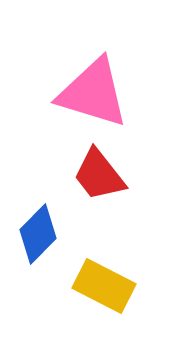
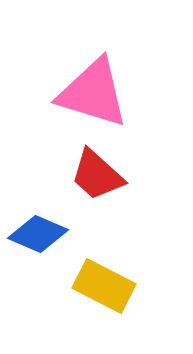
red trapezoid: moved 2 px left; rotated 10 degrees counterclockwise
blue diamond: rotated 68 degrees clockwise
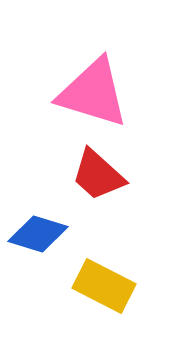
red trapezoid: moved 1 px right
blue diamond: rotated 6 degrees counterclockwise
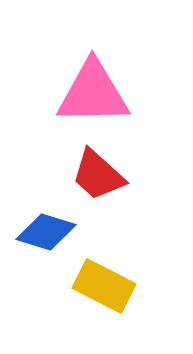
pink triangle: rotated 18 degrees counterclockwise
blue diamond: moved 8 px right, 2 px up
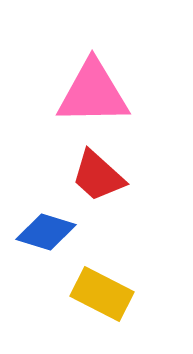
red trapezoid: moved 1 px down
yellow rectangle: moved 2 px left, 8 px down
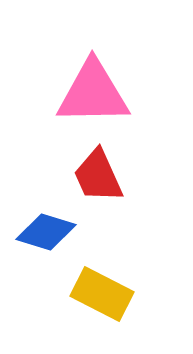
red trapezoid: rotated 24 degrees clockwise
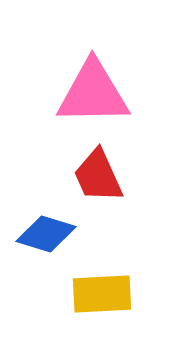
blue diamond: moved 2 px down
yellow rectangle: rotated 30 degrees counterclockwise
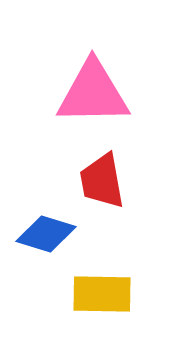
red trapezoid: moved 4 px right, 5 px down; rotated 14 degrees clockwise
yellow rectangle: rotated 4 degrees clockwise
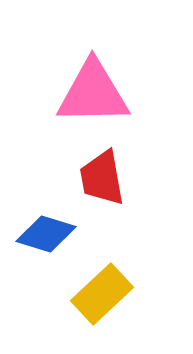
red trapezoid: moved 3 px up
yellow rectangle: rotated 44 degrees counterclockwise
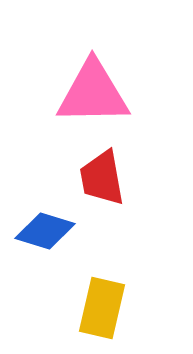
blue diamond: moved 1 px left, 3 px up
yellow rectangle: moved 14 px down; rotated 34 degrees counterclockwise
